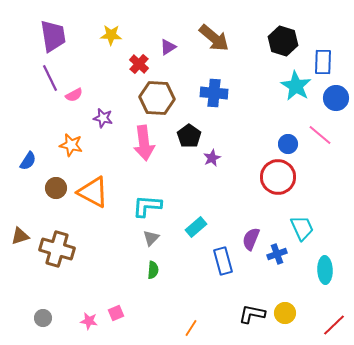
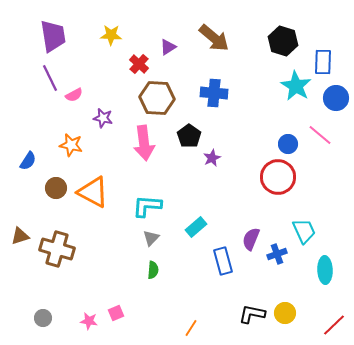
cyan trapezoid at (302, 228): moved 2 px right, 3 px down
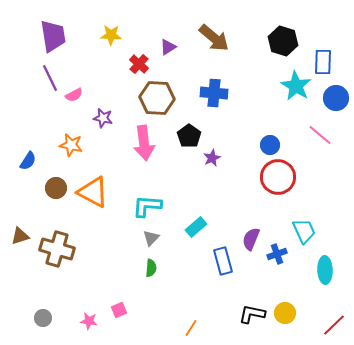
blue circle at (288, 144): moved 18 px left, 1 px down
green semicircle at (153, 270): moved 2 px left, 2 px up
pink square at (116, 313): moved 3 px right, 3 px up
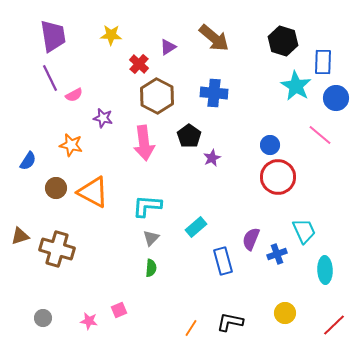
brown hexagon at (157, 98): moved 2 px up; rotated 24 degrees clockwise
black L-shape at (252, 314): moved 22 px left, 8 px down
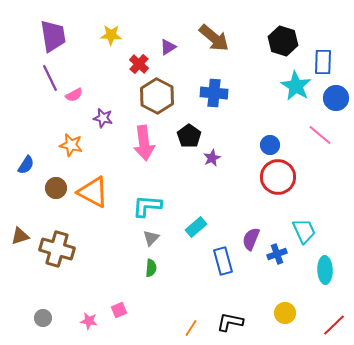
blue semicircle at (28, 161): moved 2 px left, 4 px down
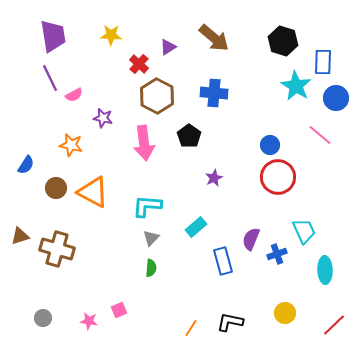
purple star at (212, 158): moved 2 px right, 20 px down
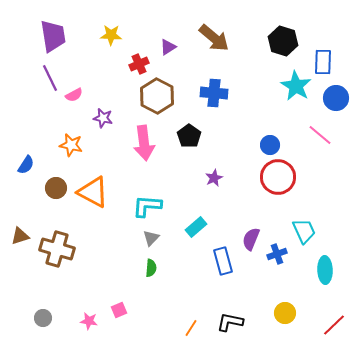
red cross at (139, 64): rotated 24 degrees clockwise
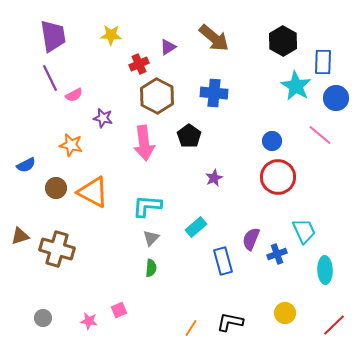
black hexagon at (283, 41): rotated 12 degrees clockwise
blue circle at (270, 145): moved 2 px right, 4 px up
blue semicircle at (26, 165): rotated 30 degrees clockwise
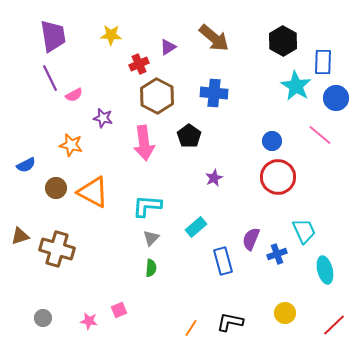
cyan ellipse at (325, 270): rotated 12 degrees counterclockwise
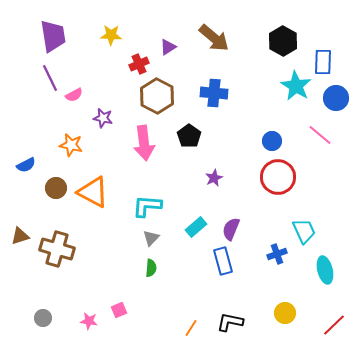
purple semicircle at (251, 239): moved 20 px left, 10 px up
